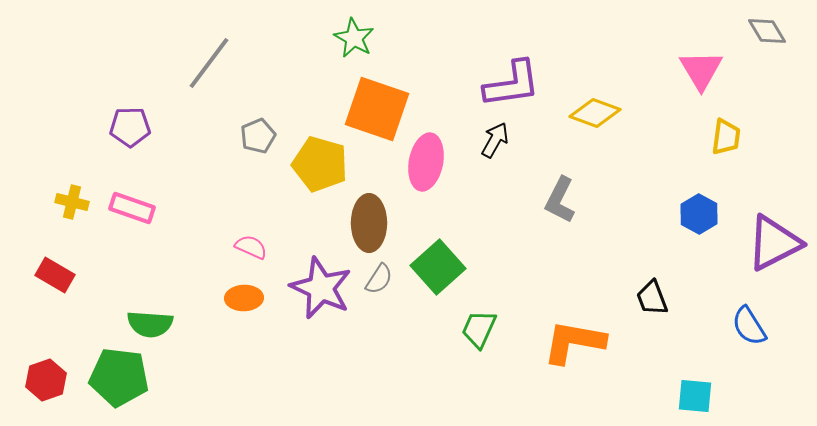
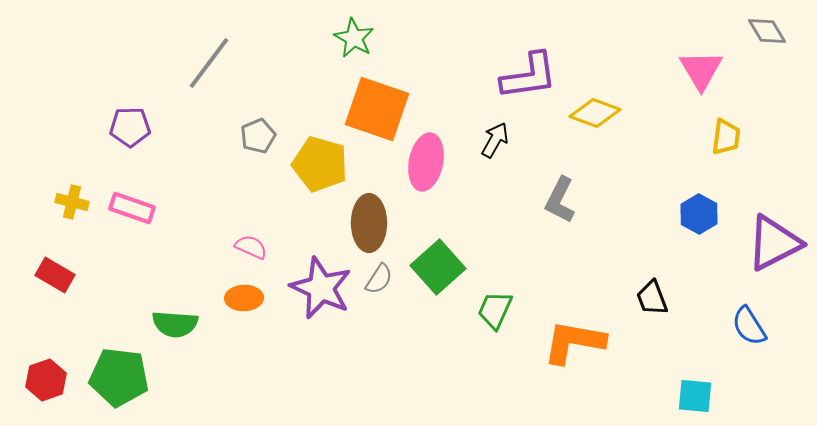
purple L-shape: moved 17 px right, 8 px up
green semicircle: moved 25 px right
green trapezoid: moved 16 px right, 19 px up
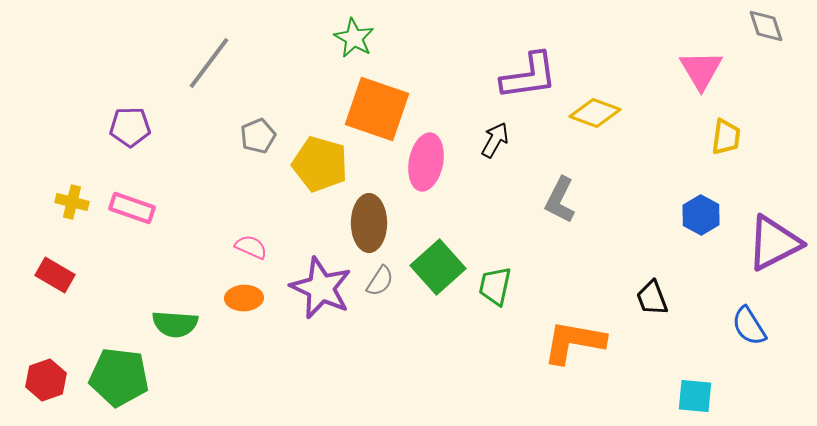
gray diamond: moved 1 px left, 5 px up; rotated 12 degrees clockwise
blue hexagon: moved 2 px right, 1 px down
gray semicircle: moved 1 px right, 2 px down
green trapezoid: moved 24 px up; rotated 12 degrees counterclockwise
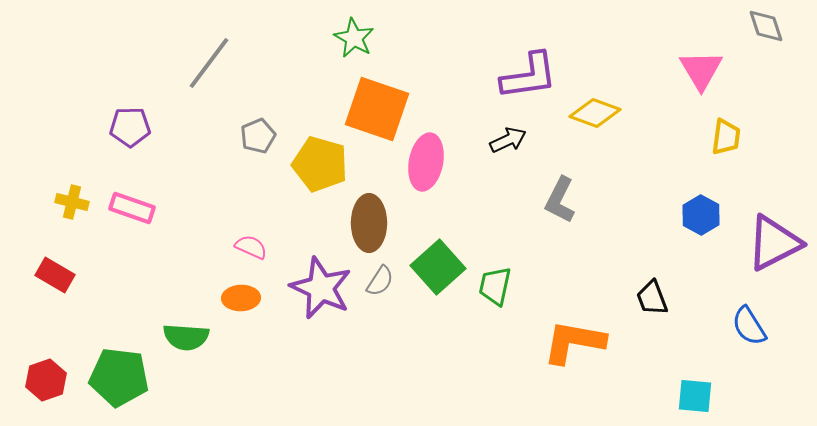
black arrow: moved 13 px right; rotated 36 degrees clockwise
orange ellipse: moved 3 px left
green semicircle: moved 11 px right, 13 px down
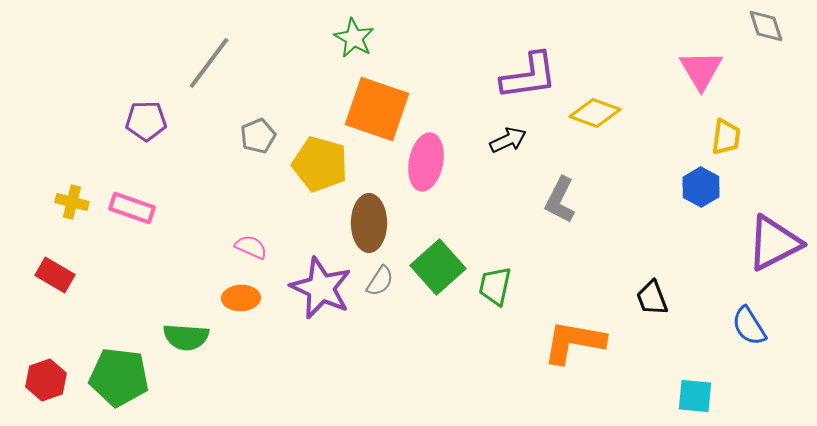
purple pentagon: moved 16 px right, 6 px up
blue hexagon: moved 28 px up
